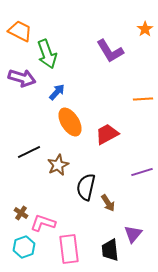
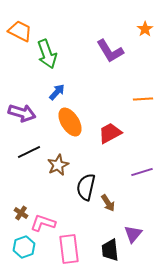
purple arrow: moved 35 px down
red trapezoid: moved 3 px right, 1 px up
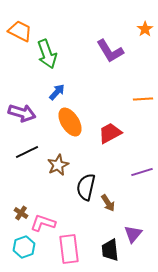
black line: moved 2 px left
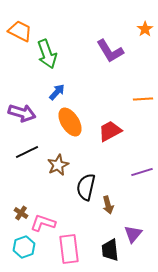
red trapezoid: moved 2 px up
brown arrow: moved 2 px down; rotated 18 degrees clockwise
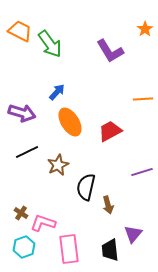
green arrow: moved 3 px right, 10 px up; rotated 16 degrees counterclockwise
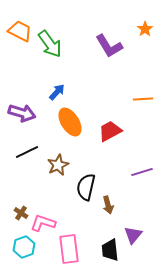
purple L-shape: moved 1 px left, 5 px up
purple triangle: moved 1 px down
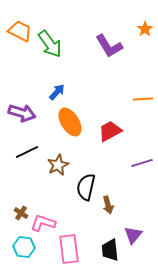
purple line: moved 9 px up
cyan hexagon: rotated 25 degrees clockwise
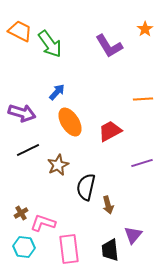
black line: moved 1 px right, 2 px up
brown cross: rotated 24 degrees clockwise
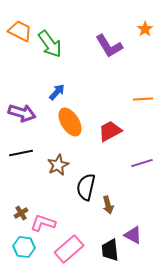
black line: moved 7 px left, 3 px down; rotated 15 degrees clockwise
purple triangle: rotated 42 degrees counterclockwise
pink rectangle: rotated 56 degrees clockwise
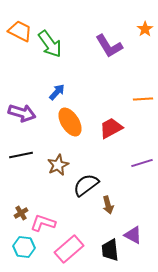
red trapezoid: moved 1 px right, 3 px up
black line: moved 2 px down
black semicircle: moved 2 px up; rotated 40 degrees clockwise
